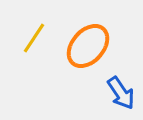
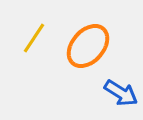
blue arrow: rotated 24 degrees counterclockwise
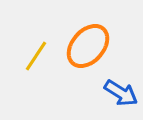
yellow line: moved 2 px right, 18 px down
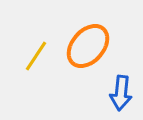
blue arrow: rotated 64 degrees clockwise
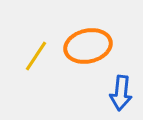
orange ellipse: rotated 36 degrees clockwise
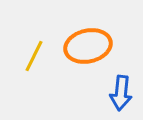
yellow line: moved 2 px left; rotated 8 degrees counterclockwise
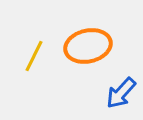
blue arrow: rotated 36 degrees clockwise
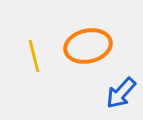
yellow line: rotated 40 degrees counterclockwise
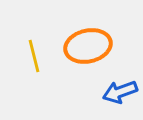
blue arrow: moved 1 px left, 1 px up; rotated 28 degrees clockwise
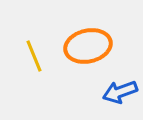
yellow line: rotated 8 degrees counterclockwise
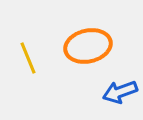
yellow line: moved 6 px left, 2 px down
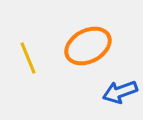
orange ellipse: rotated 15 degrees counterclockwise
